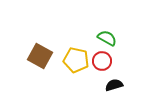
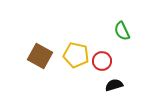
green semicircle: moved 15 px right, 7 px up; rotated 144 degrees counterclockwise
yellow pentagon: moved 5 px up
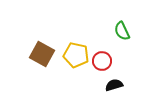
brown square: moved 2 px right, 2 px up
